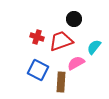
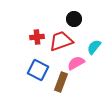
red cross: rotated 24 degrees counterclockwise
brown rectangle: rotated 18 degrees clockwise
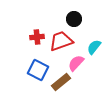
pink semicircle: rotated 18 degrees counterclockwise
brown rectangle: rotated 30 degrees clockwise
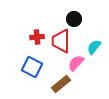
red trapezoid: rotated 70 degrees counterclockwise
blue square: moved 6 px left, 3 px up
brown rectangle: moved 2 px down
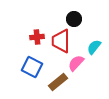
brown rectangle: moved 3 px left, 2 px up
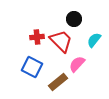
red trapezoid: rotated 135 degrees clockwise
cyan semicircle: moved 7 px up
pink semicircle: moved 1 px right, 1 px down
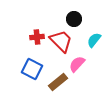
blue square: moved 2 px down
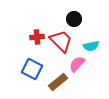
cyan semicircle: moved 3 px left, 6 px down; rotated 140 degrees counterclockwise
